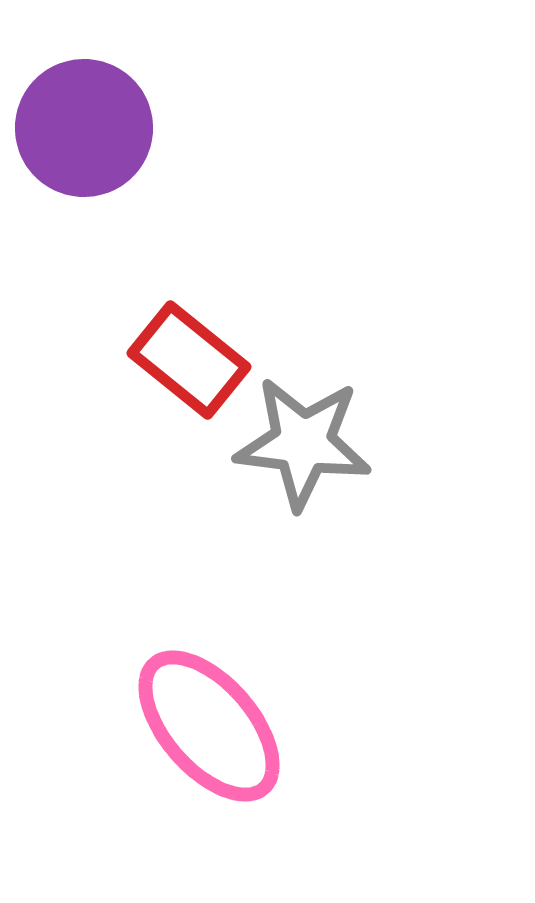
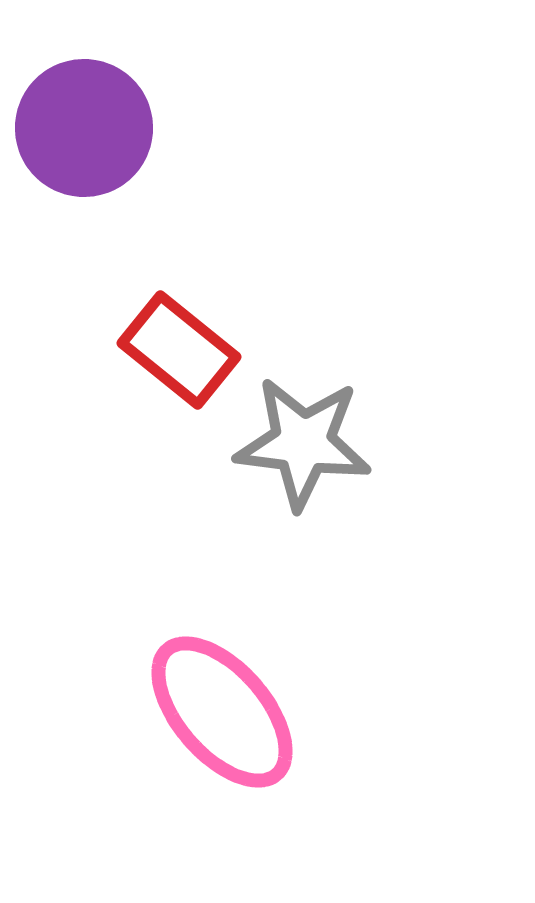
red rectangle: moved 10 px left, 10 px up
pink ellipse: moved 13 px right, 14 px up
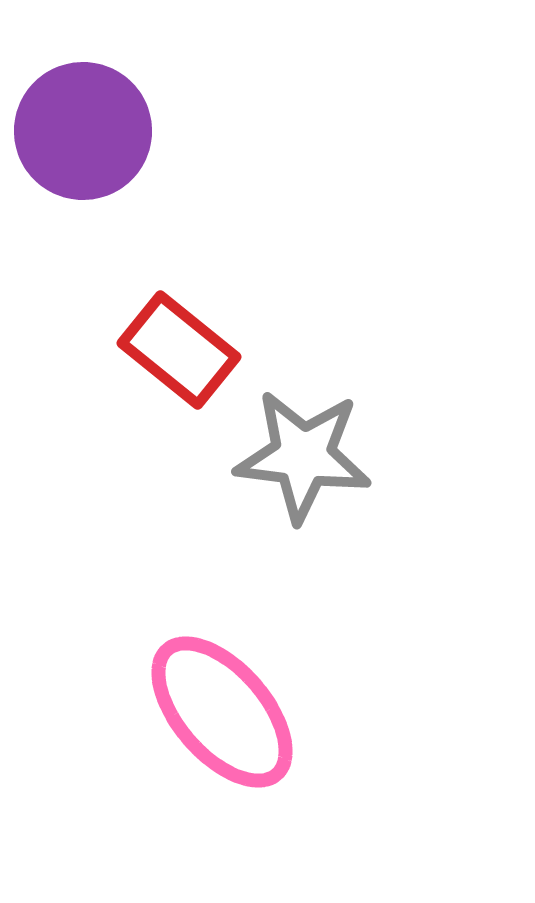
purple circle: moved 1 px left, 3 px down
gray star: moved 13 px down
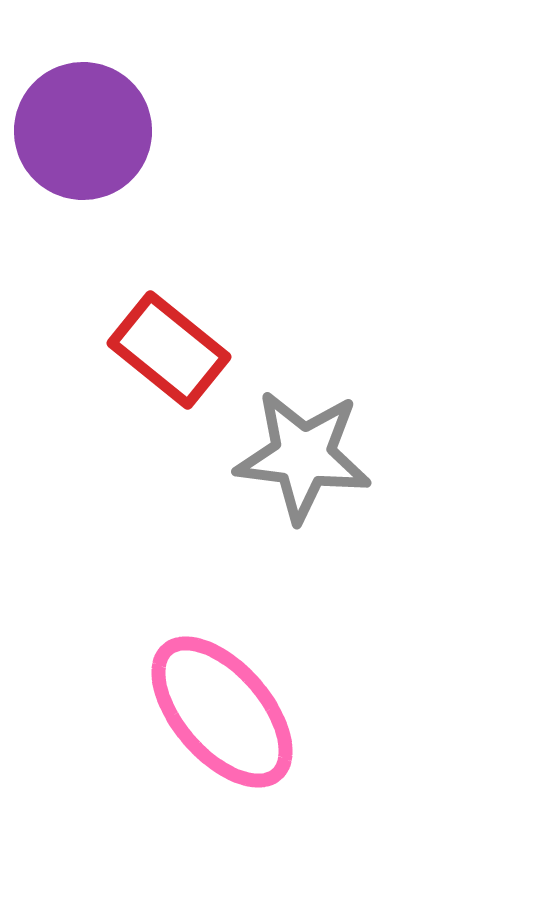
red rectangle: moved 10 px left
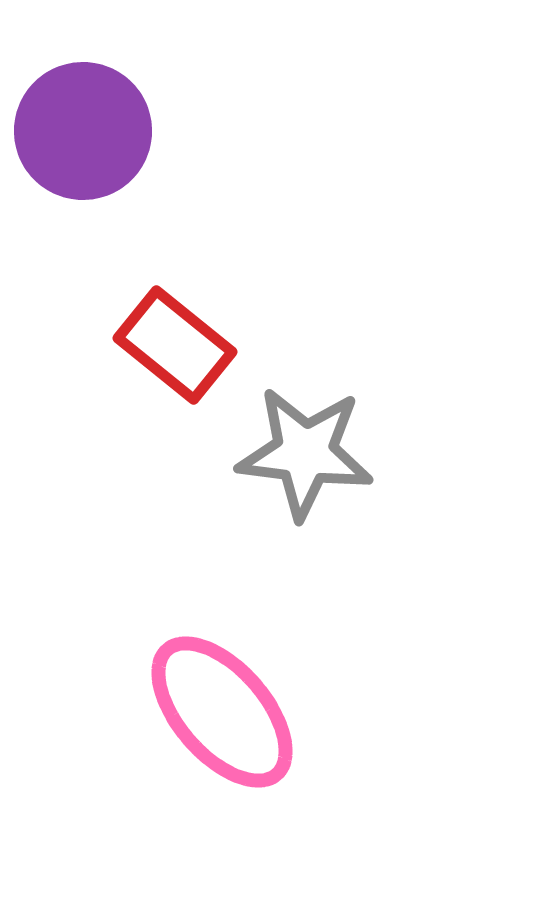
red rectangle: moved 6 px right, 5 px up
gray star: moved 2 px right, 3 px up
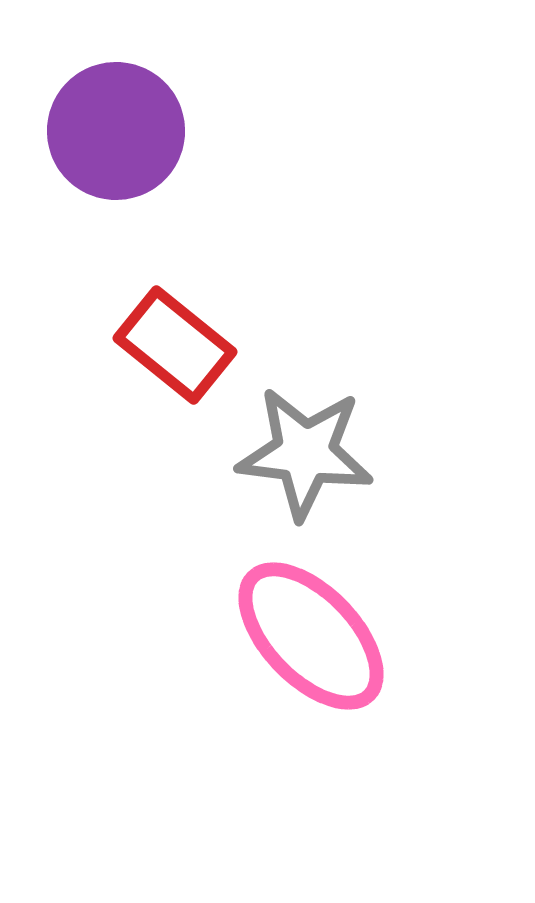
purple circle: moved 33 px right
pink ellipse: moved 89 px right, 76 px up; rotated 3 degrees counterclockwise
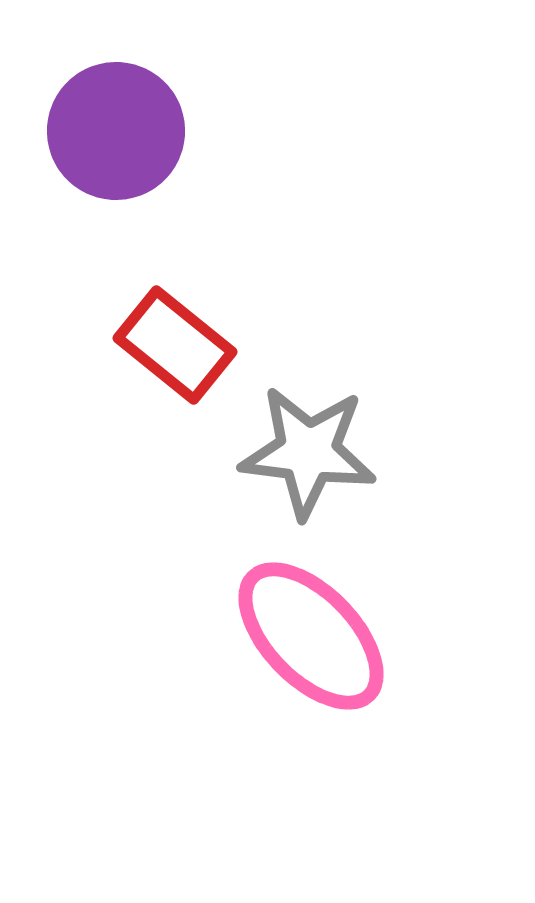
gray star: moved 3 px right, 1 px up
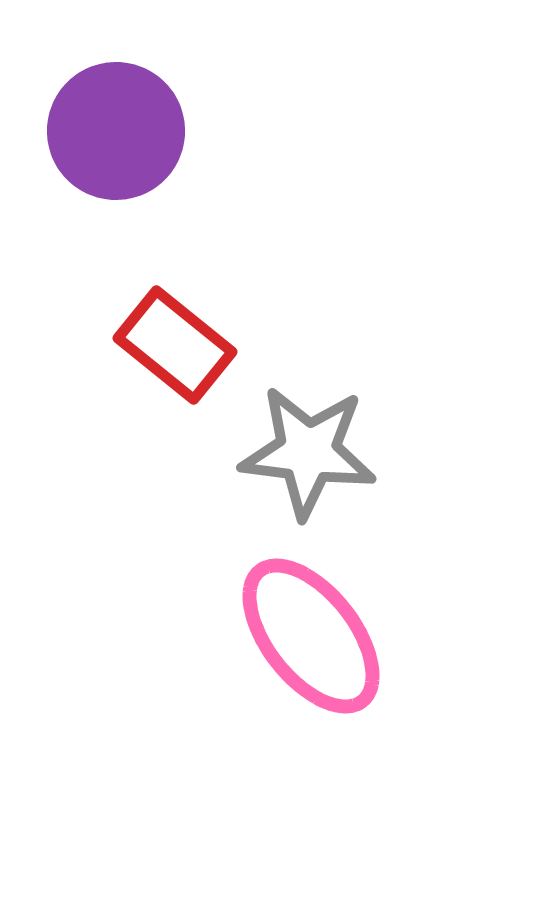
pink ellipse: rotated 6 degrees clockwise
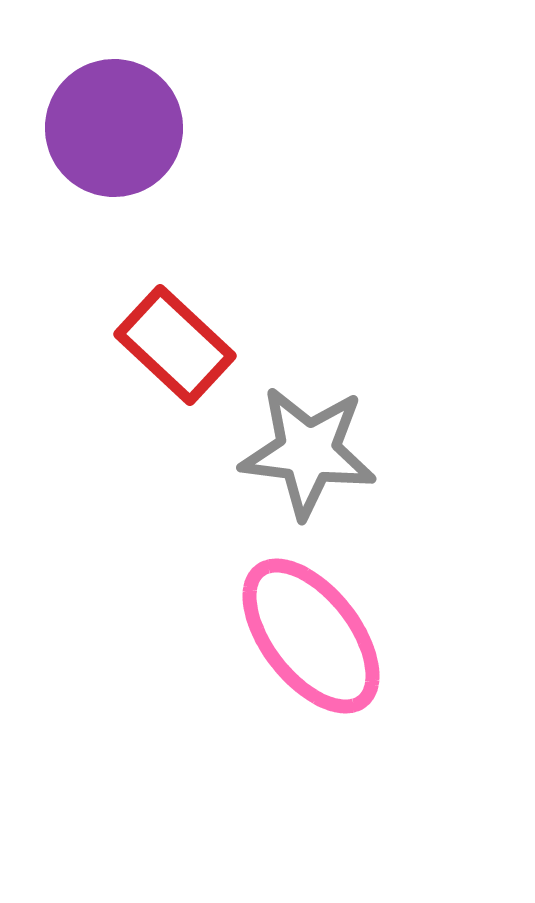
purple circle: moved 2 px left, 3 px up
red rectangle: rotated 4 degrees clockwise
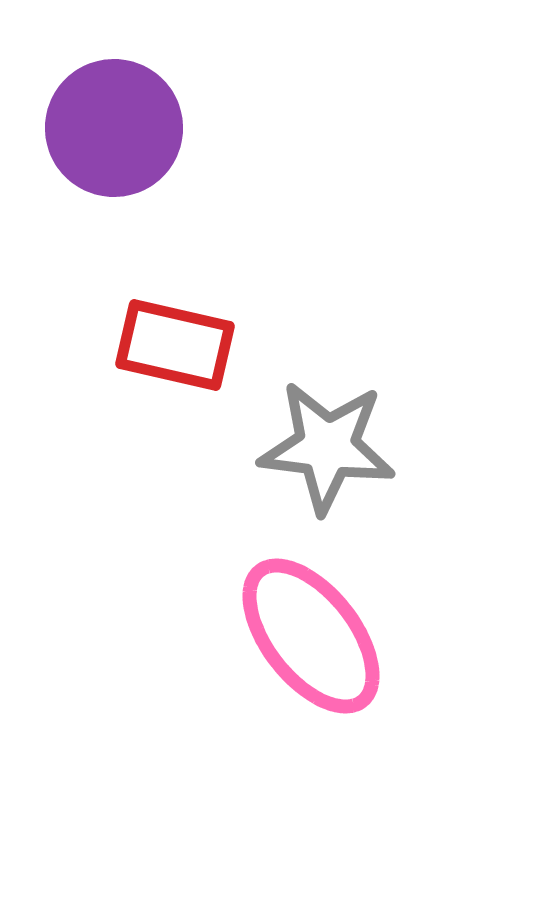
red rectangle: rotated 30 degrees counterclockwise
gray star: moved 19 px right, 5 px up
